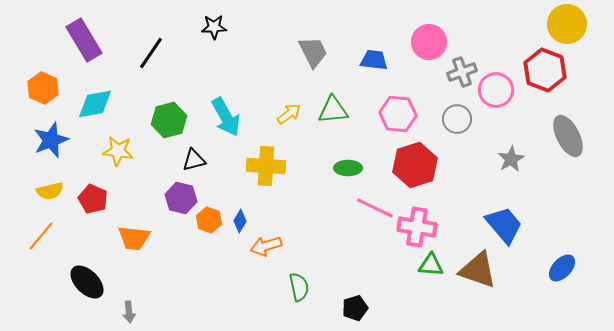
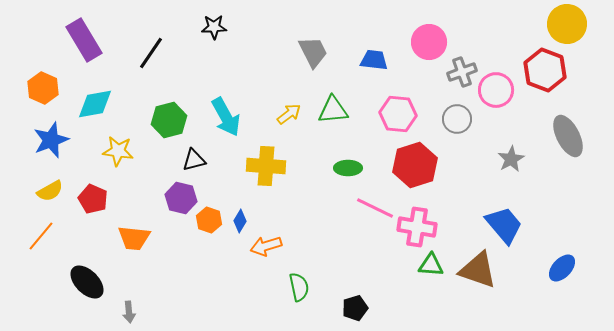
yellow semicircle at (50, 191): rotated 16 degrees counterclockwise
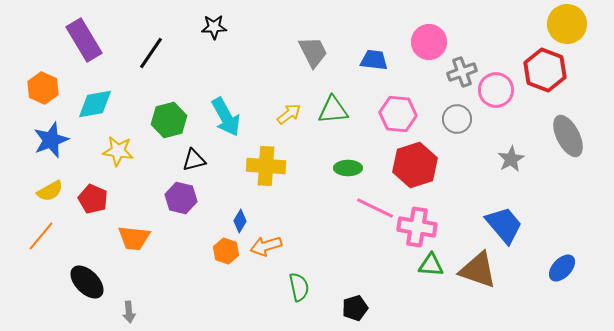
orange hexagon at (209, 220): moved 17 px right, 31 px down
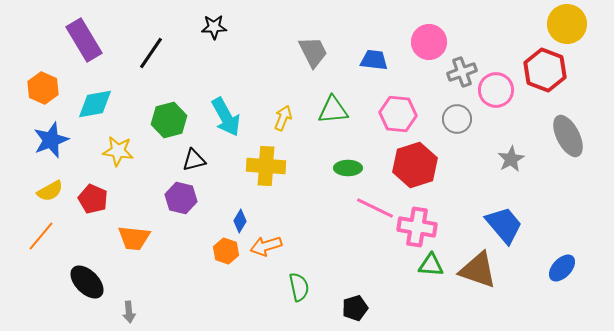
yellow arrow at (289, 114): moved 6 px left, 4 px down; rotated 30 degrees counterclockwise
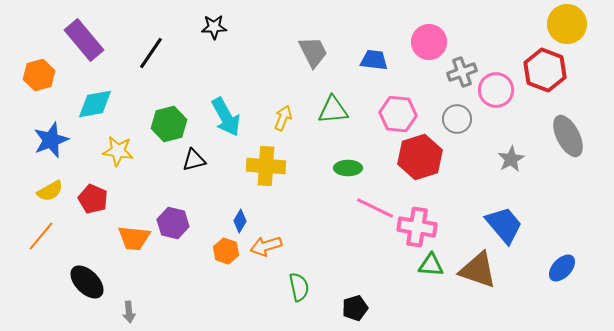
purple rectangle at (84, 40): rotated 9 degrees counterclockwise
orange hexagon at (43, 88): moved 4 px left, 13 px up; rotated 20 degrees clockwise
green hexagon at (169, 120): moved 4 px down
red hexagon at (415, 165): moved 5 px right, 8 px up
purple hexagon at (181, 198): moved 8 px left, 25 px down
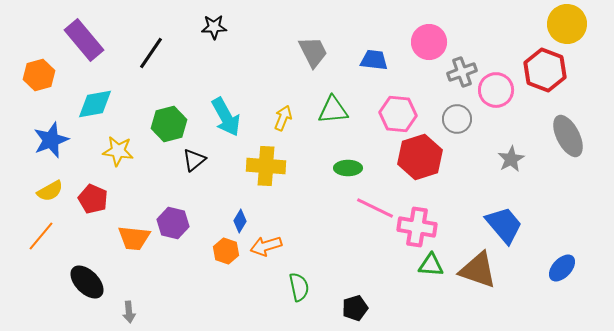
black triangle at (194, 160): rotated 25 degrees counterclockwise
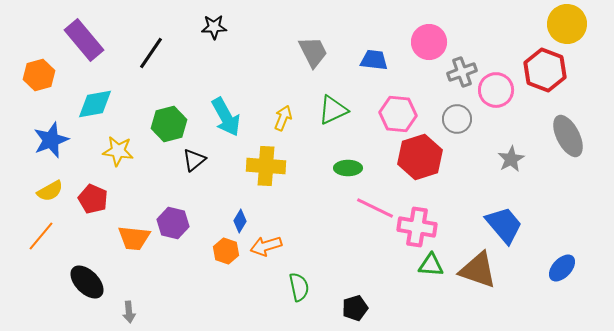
green triangle at (333, 110): rotated 20 degrees counterclockwise
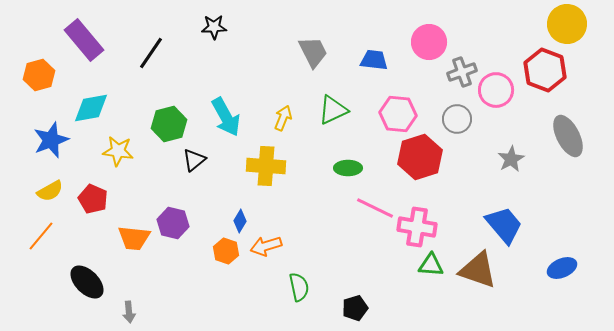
cyan diamond at (95, 104): moved 4 px left, 4 px down
blue ellipse at (562, 268): rotated 24 degrees clockwise
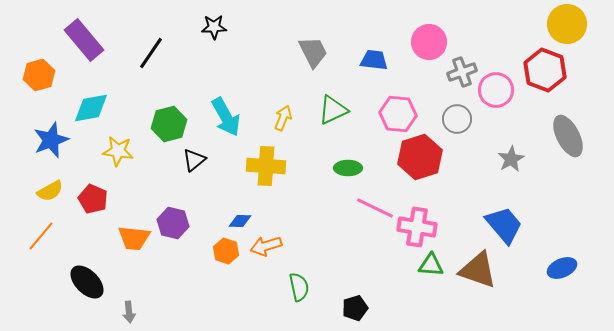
blue diamond at (240, 221): rotated 60 degrees clockwise
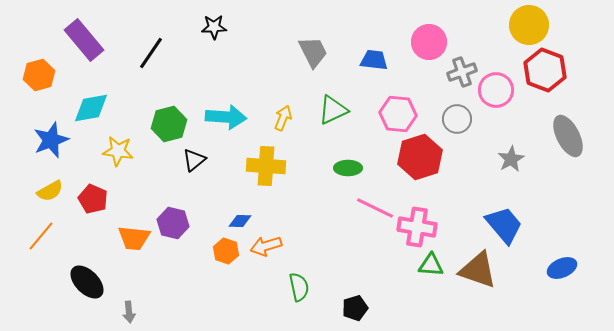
yellow circle at (567, 24): moved 38 px left, 1 px down
cyan arrow at (226, 117): rotated 57 degrees counterclockwise
